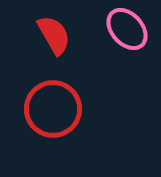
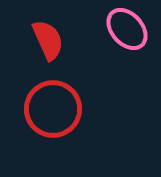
red semicircle: moved 6 px left, 5 px down; rotated 6 degrees clockwise
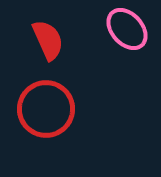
red circle: moved 7 px left
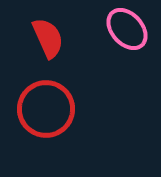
red semicircle: moved 2 px up
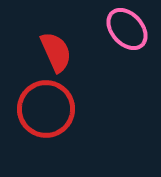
red semicircle: moved 8 px right, 14 px down
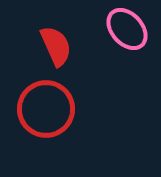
red semicircle: moved 6 px up
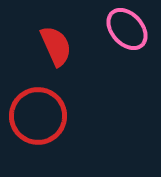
red circle: moved 8 px left, 7 px down
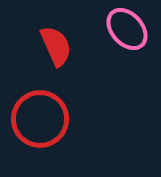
red circle: moved 2 px right, 3 px down
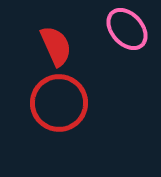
red circle: moved 19 px right, 16 px up
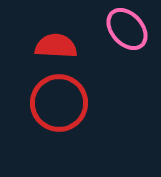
red semicircle: rotated 63 degrees counterclockwise
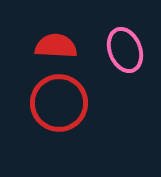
pink ellipse: moved 2 px left, 21 px down; rotated 21 degrees clockwise
